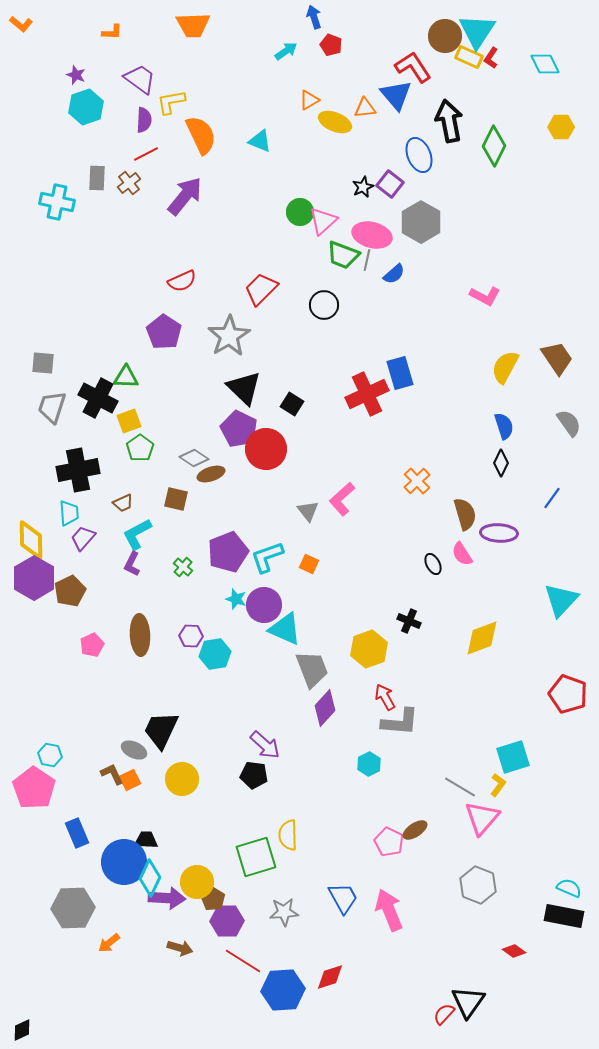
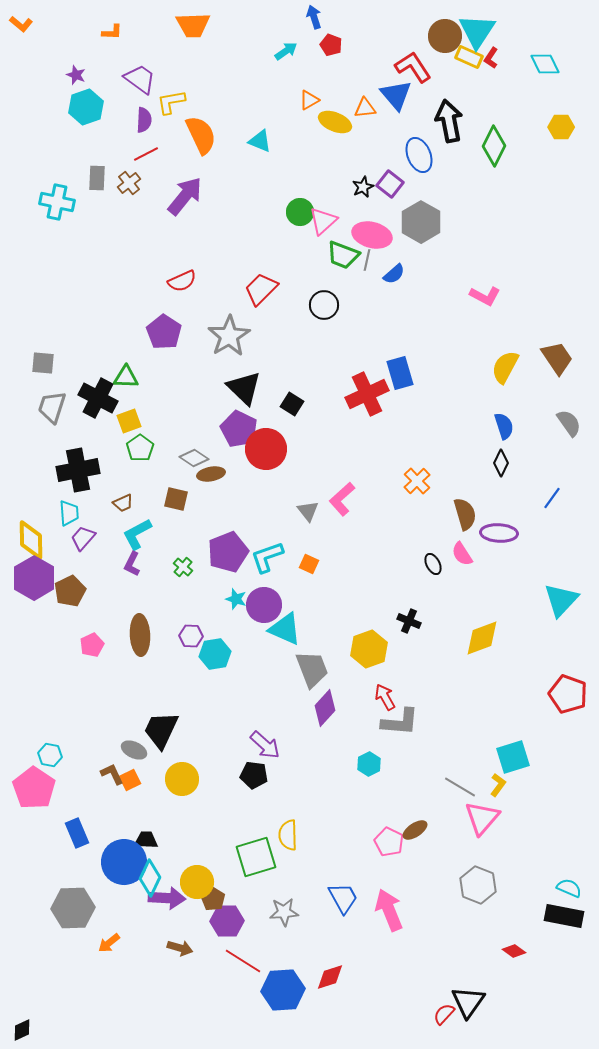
brown ellipse at (211, 474): rotated 8 degrees clockwise
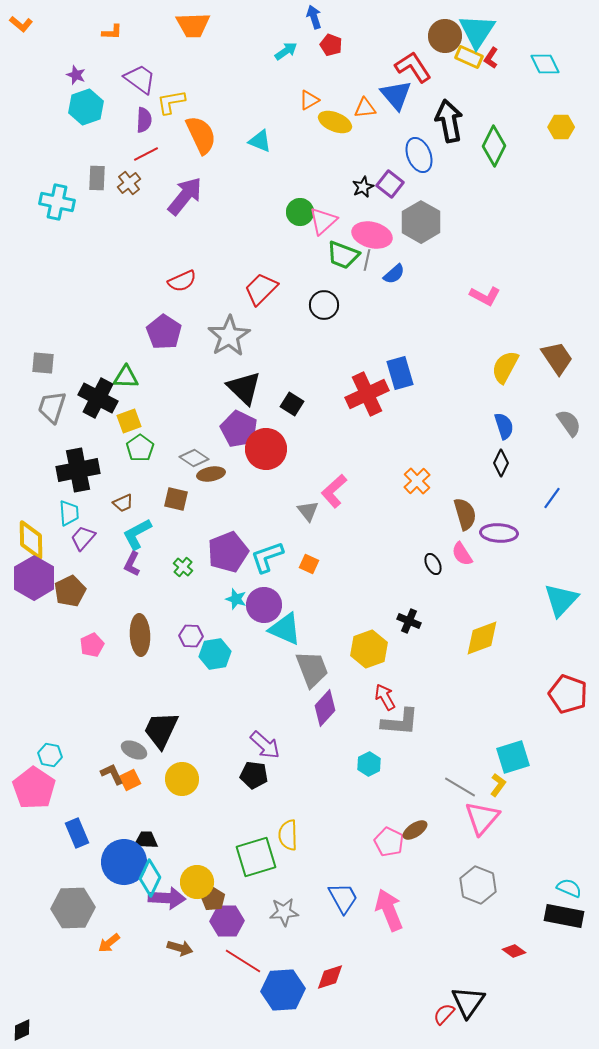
pink L-shape at (342, 499): moved 8 px left, 8 px up
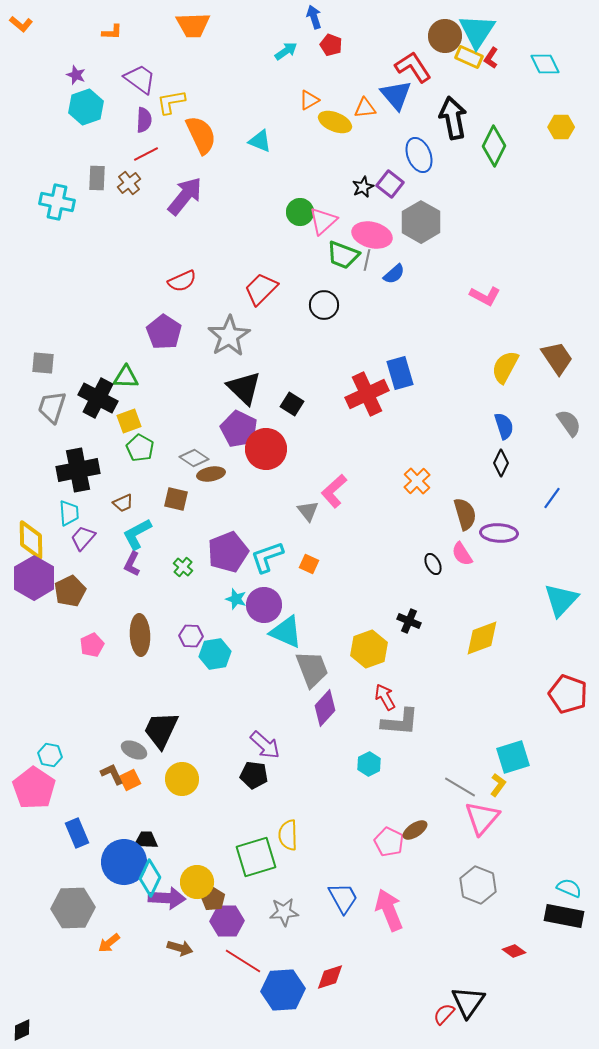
black arrow at (449, 121): moved 4 px right, 3 px up
green pentagon at (140, 448): rotated 8 degrees counterclockwise
cyan triangle at (285, 629): moved 1 px right, 3 px down
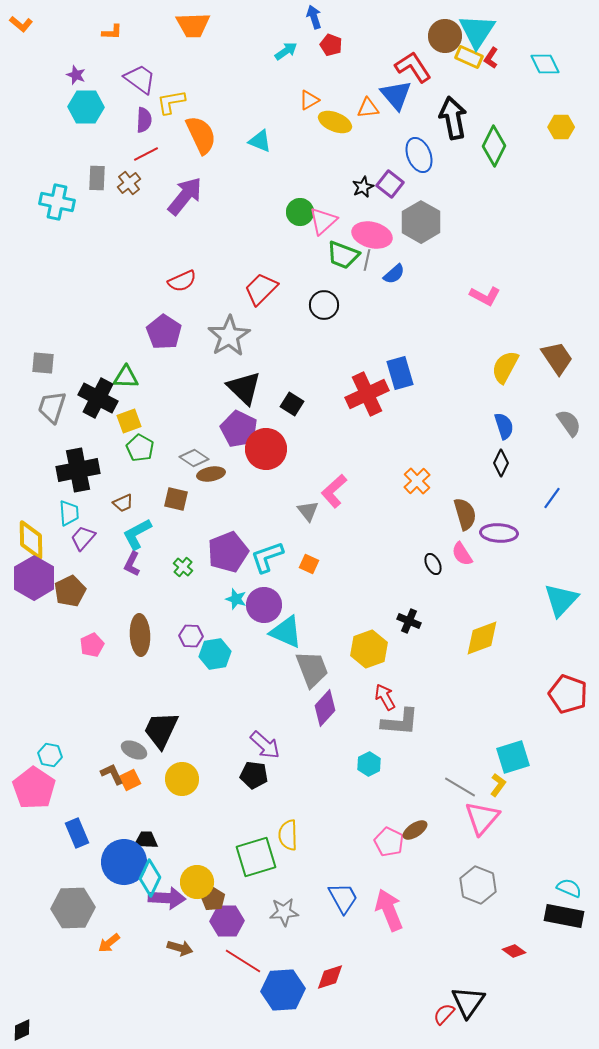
cyan hexagon at (86, 107): rotated 20 degrees clockwise
orange triangle at (365, 108): moved 3 px right
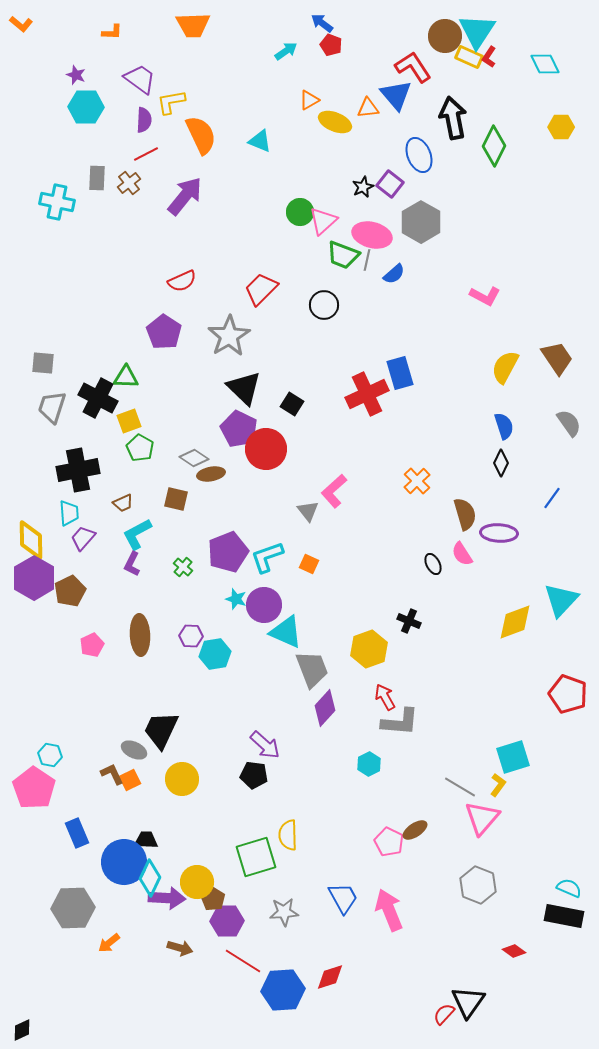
blue arrow at (314, 17): moved 8 px right, 6 px down; rotated 35 degrees counterclockwise
red L-shape at (491, 58): moved 2 px left, 1 px up
yellow diamond at (482, 638): moved 33 px right, 16 px up
